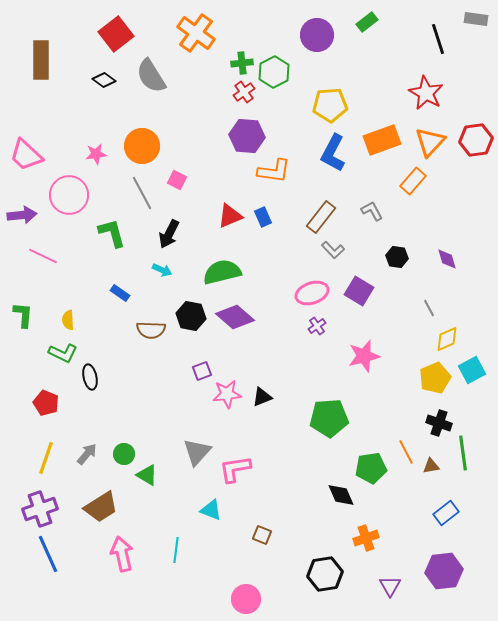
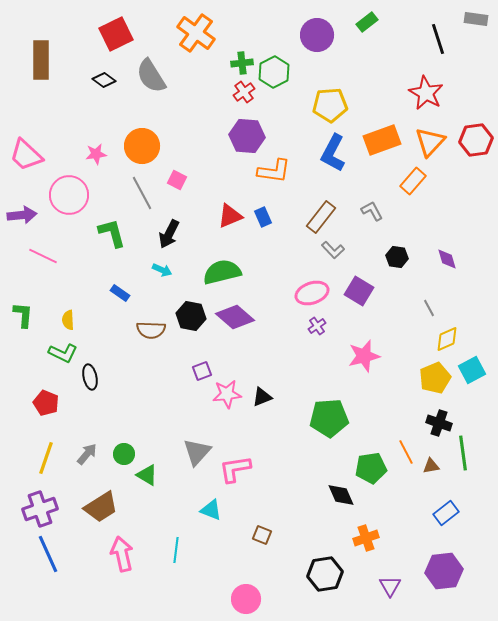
red square at (116, 34): rotated 12 degrees clockwise
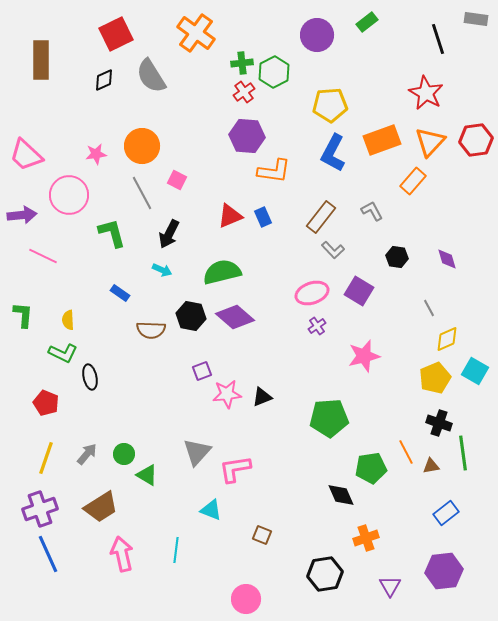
black diamond at (104, 80): rotated 60 degrees counterclockwise
cyan square at (472, 370): moved 3 px right, 1 px down; rotated 32 degrees counterclockwise
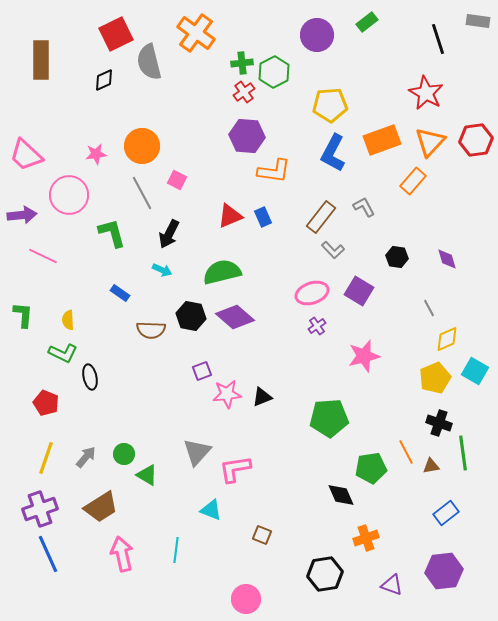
gray rectangle at (476, 19): moved 2 px right, 2 px down
gray semicircle at (151, 76): moved 2 px left, 14 px up; rotated 18 degrees clockwise
gray L-shape at (372, 211): moved 8 px left, 4 px up
gray arrow at (87, 454): moved 1 px left, 3 px down
purple triangle at (390, 586): moved 2 px right, 1 px up; rotated 40 degrees counterclockwise
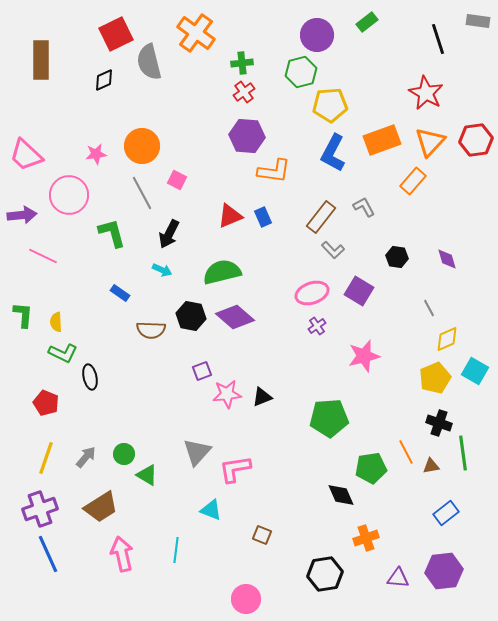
green hexagon at (274, 72): moved 27 px right; rotated 12 degrees clockwise
yellow semicircle at (68, 320): moved 12 px left, 2 px down
purple triangle at (392, 585): moved 6 px right, 7 px up; rotated 15 degrees counterclockwise
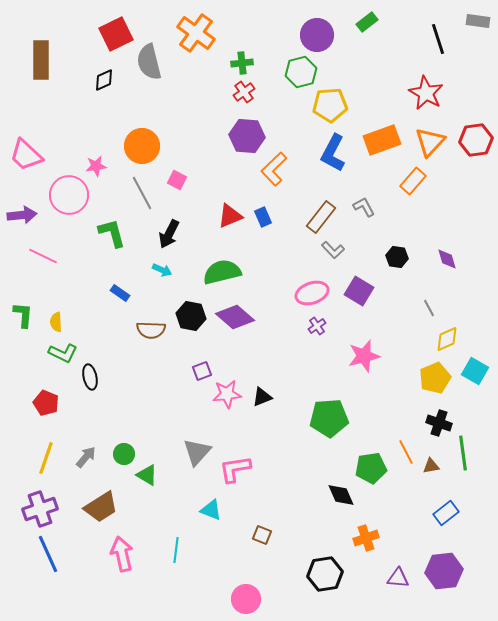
pink star at (96, 154): moved 12 px down
orange L-shape at (274, 171): moved 2 px up; rotated 128 degrees clockwise
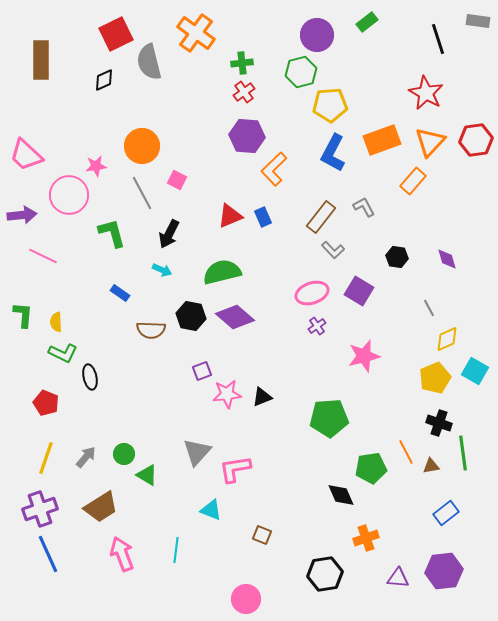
pink arrow at (122, 554): rotated 8 degrees counterclockwise
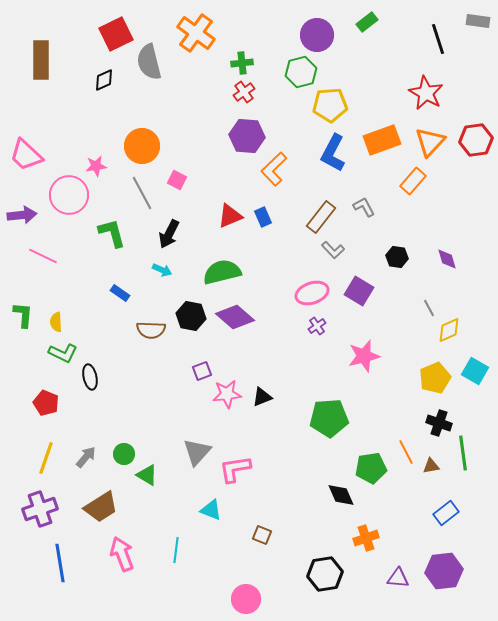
yellow diamond at (447, 339): moved 2 px right, 9 px up
blue line at (48, 554): moved 12 px right, 9 px down; rotated 15 degrees clockwise
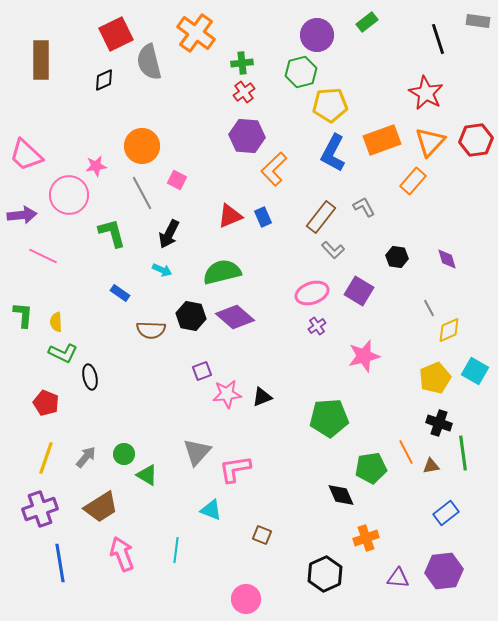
black hexagon at (325, 574): rotated 16 degrees counterclockwise
